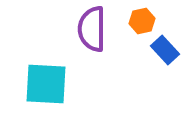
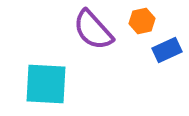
purple semicircle: moved 1 px right, 1 px down; rotated 42 degrees counterclockwise
blue rectangle: moved 2 px right; rotated 72 degrees counterclockwise
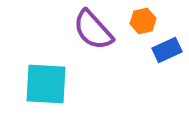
orange hexagon: moved 1 px right
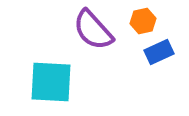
blue rectangle: moved 8 px left, 2 px down
cyan square: moved 5 px right, 2 px up
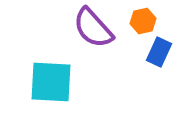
purple semicircle: moved 2 px up
blue rectangle: rotated 40 degrees counterclockwise
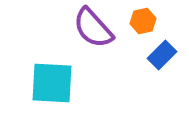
blue rectangle: moved 3 px right, 3 px down; rotated 20 degrees clockwise
cyan square: moved 1 px right, 1 px down
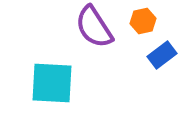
purple semicircle: moved 1 px right, 1 px up; rotated 9 degrees clockwise
blue rectangle: rotated 8 degrees clockwise
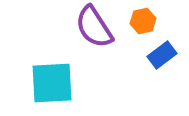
cyan square: rotated 6 degrees counterclockwise
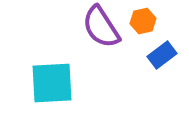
purple semicircle: moved 7 px right
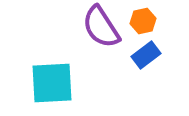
blue rectangle: moved 16 px left
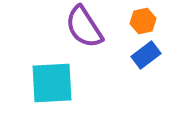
purple semicircle: moved 17 px left
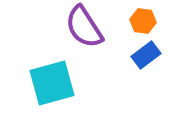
orange hexagon: rotated 20 degrees clockwise
cyan square: rotated 12 degrees counterclockwise
